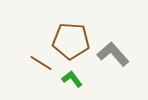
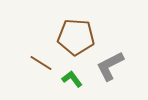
brown pentagon: moved 5 px right, 4 px up
gray L-shape: moved 3 px left, 12 px down; rotated 76 degrees counterclockwise
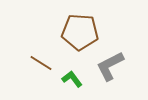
brown pentagon: moved 4 px right, 5 px up
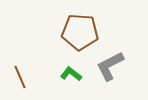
brown line: moved 21 px left, 14 px down; rotated 35 degrees clockwise
green L-shape: moved 1 px left, 5 px up; rotated 15 degrees counterclockwise
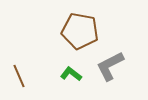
brown pentagon: moved 1 px up; rotated 6 degrees clockwise
brown line: moved 1 px left, 1 px up
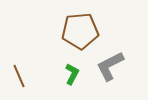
brown pentagon: rotated 15 degrees counterclockwise
green L-shape: moved 1 px right; rotated 80 degrees clockwise
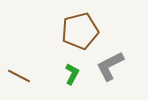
brown pentagon: rotated 9 degrees counterclockwise
brown line: rotated 40 degrees counterclockwise
